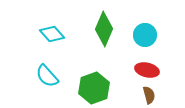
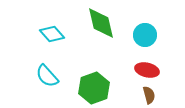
green diamond: moved 3 px left, 6 px up; rotated 36 degrees counterclockwise
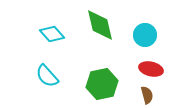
green diamond: moved 1 px left, 2 px down
red ellipse: moved 4 px right, 1 px up
green hexagon: moved 8 px right, 4 px up; rotated 8 degrees clockwise
brown semicircle: moved 2 px left
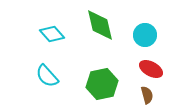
red ellipse: rotated 15 degrees clockwise
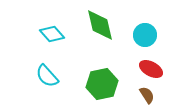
brown semicircle: rotated 18 degrees counterclockwise
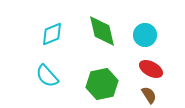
green diamond: moved 2 px right, 6 px down
cyan diamond: rotated 70 degrees counterclockwise
brown semicircle: moved 2 px right
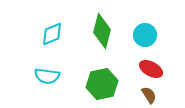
green diamond: rotated 28 degrees clockwise
cyan semicircle: rotated 40 degrees counterclockwise
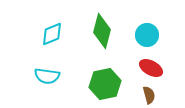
cyan circle: moved 2 px right
red ellipse: moved 1 px up
green hexagon: moved 3 px right
brown semicircle: rotated 18 degrees clockwise
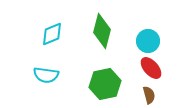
cyan circle: moved 1 px right, 6 px down
red ellipse: rotated 20 degrees clockwise
cyan semicircle: moved 1 px left, 1 px up
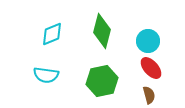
green hexagon: moved 3 px left, 3 px up
